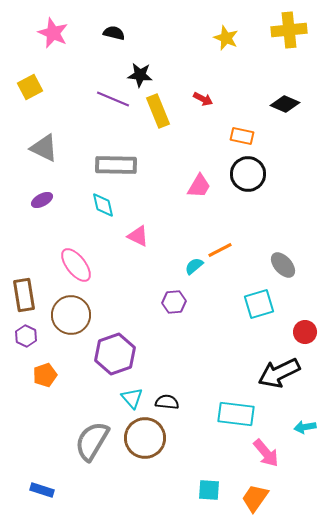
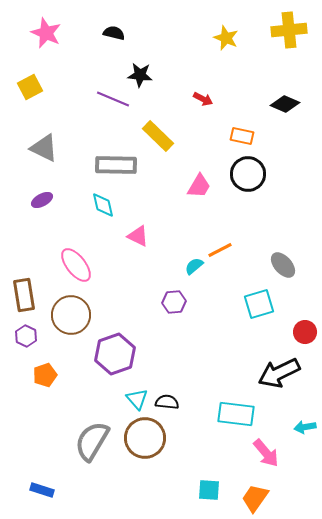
pink star at (53, 33): moved 7 px left
yellow rectangle at (158, 111): moved 25 px down; rotated 24 degrees counterclockwise
cyan triangle at (132, 398): moved 5 px right, 1 px down
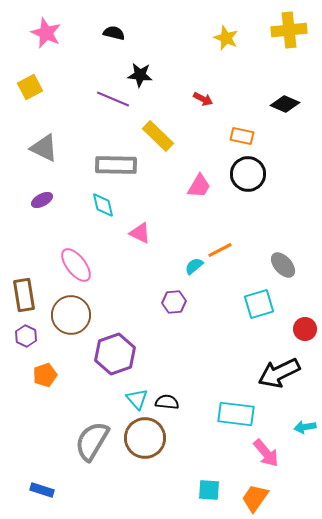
pink triangle at (138, 236): moved 2 px right, 3 px up
red circle at (305, 332): moved 3 px up
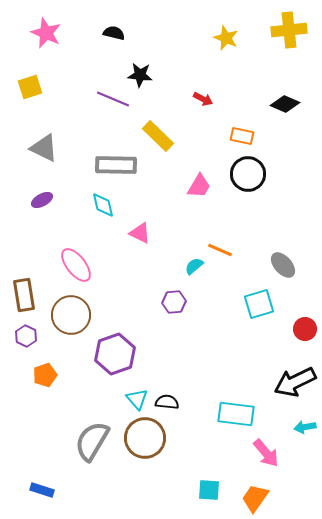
yellow square at (30, 87): rotated 10 degrees clockwise
orange line at (220, 250): rotated 50 degrees clockwise
black arrow at (279, 373): moved 16 px right, 9 px down
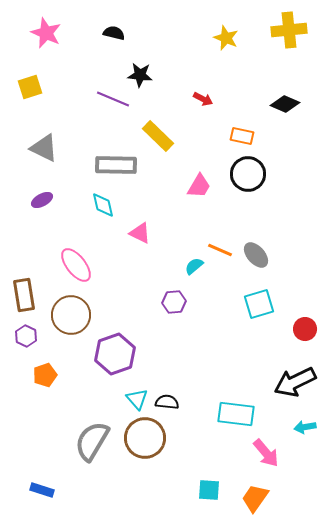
gray ellipse at (283, 265): moved 27 px left, 10 px up
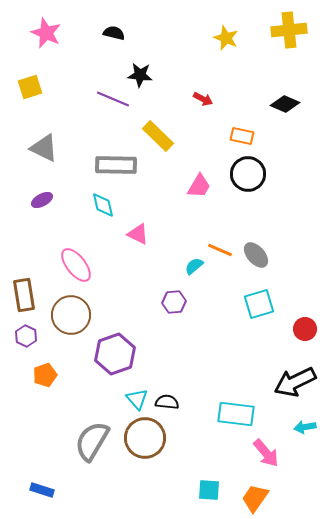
pink triangle at (140, 233): moved 2 px left, 1 px down
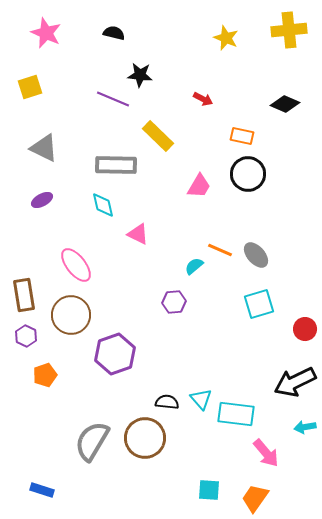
cyan triangle at (137, 399): moved 64 px right
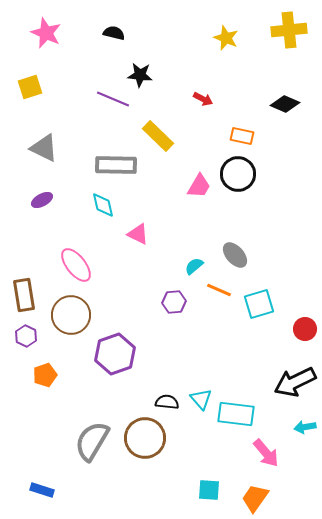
black circle at (248, 174): moved 10 px left
orange line at (220, 250): moved 1 px left, 40 px down
gray ellipse at (256, 255): moved 21 px left
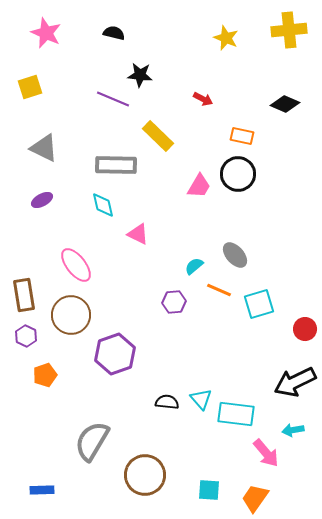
cyan arrow at (305, 427): moved 12 px left, 3 px down
brown circle at (145, 438): moved 37 px down
blue rectangle at (42, 490): rotated 20 degrees counterclockwise
